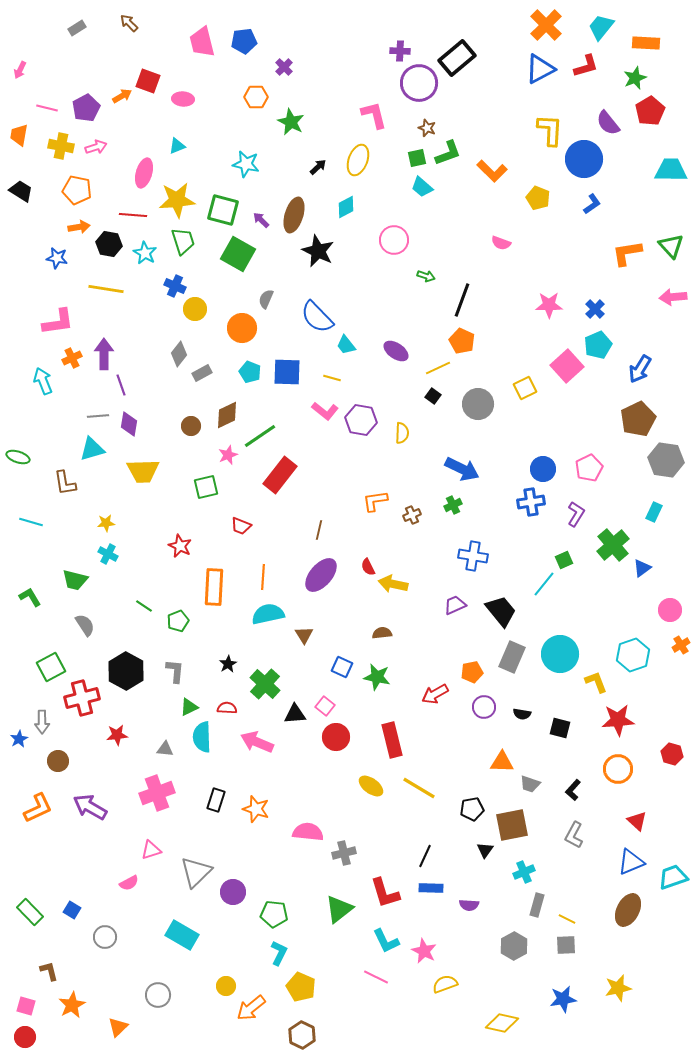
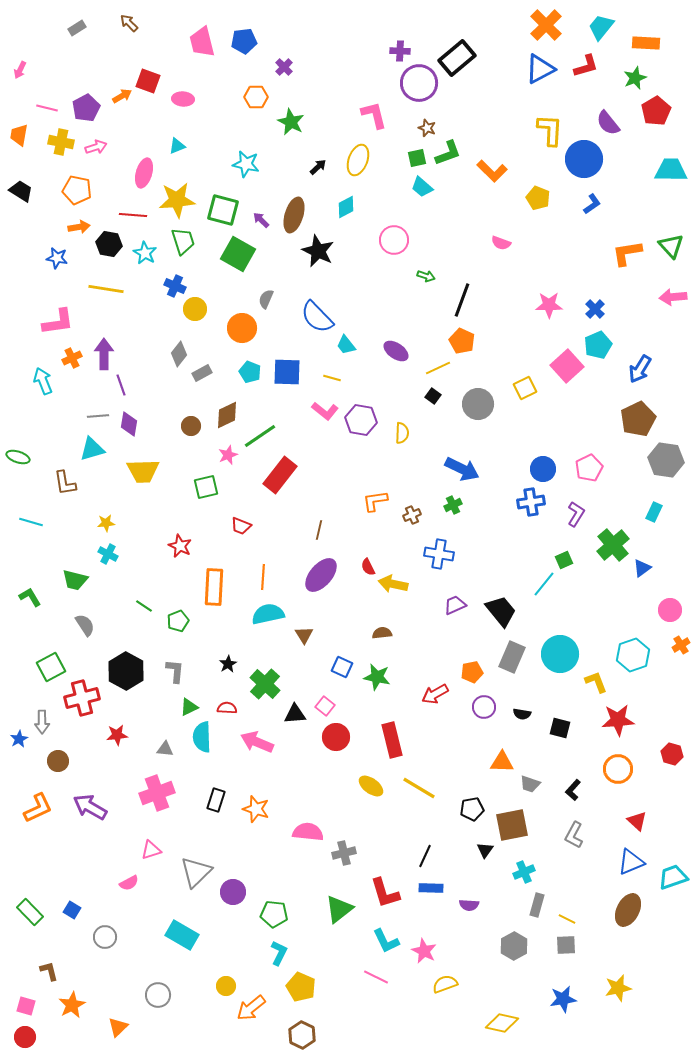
red pentagon at (650, 111): moved 6 px right
yellow cross at (61, 146): moved 4 px up
blue cross at (473, 556): moved 34 px left, 2 px up
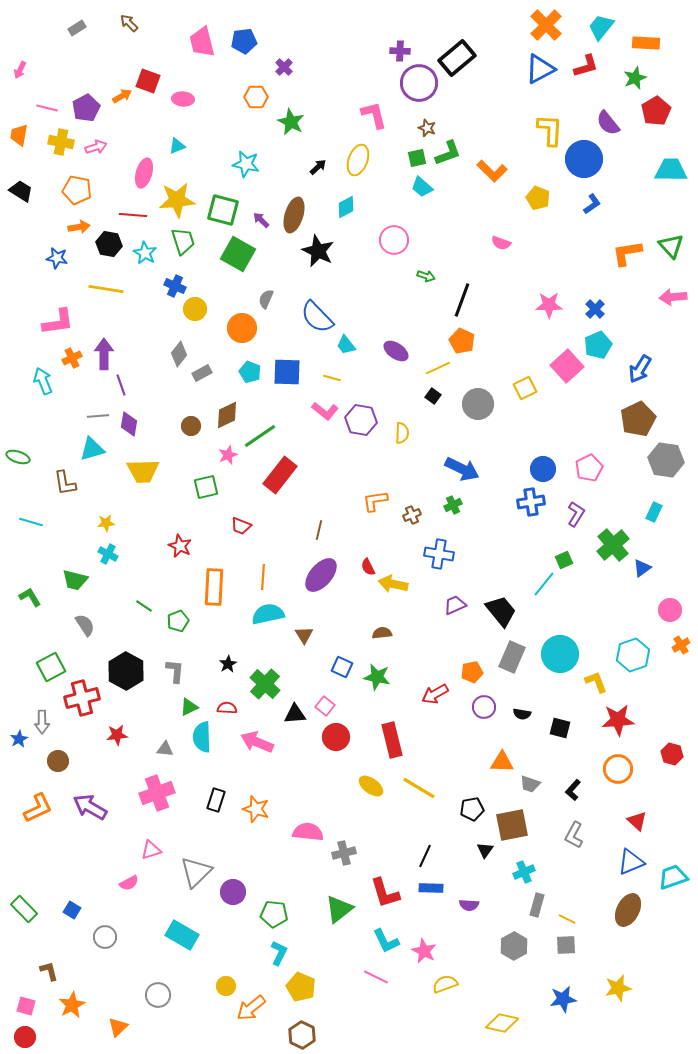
green rectangle at (30, 912): moved 6 px left, 3 px up
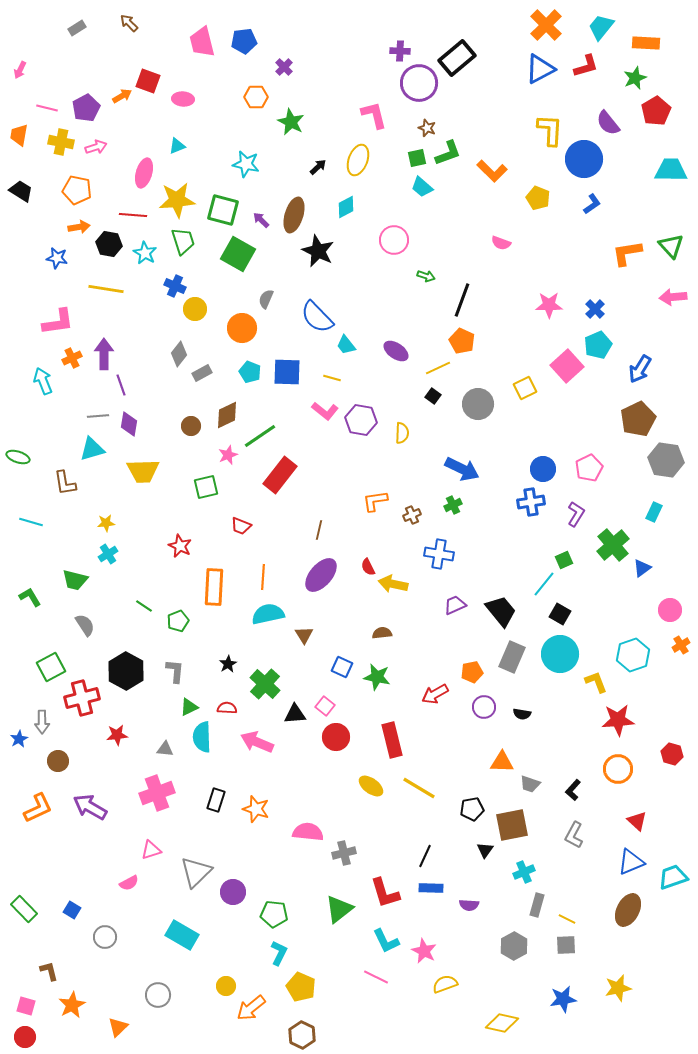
cyan cross at (108, 554): rotated 30 degrees clockwise
black square at (560, 728): moved 114 px up; rotated 15 degrees clockwise
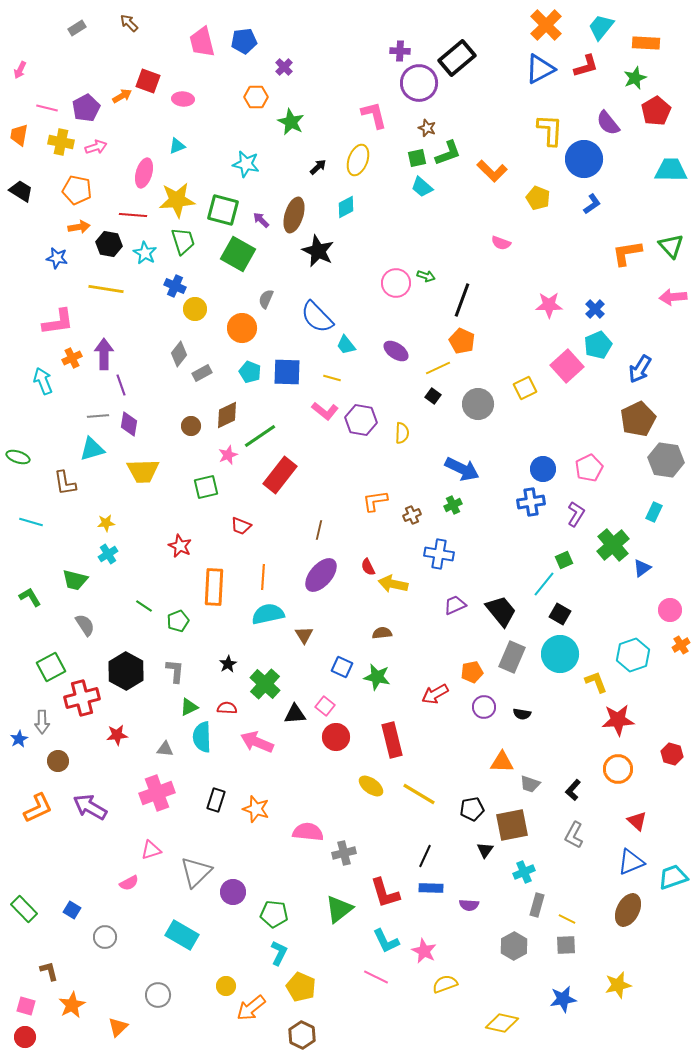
pink circle at (394, 240): moved 2 px right, 43 px down
yellow line at (419, 788): moved 6 px down
yellow star at (618, 988): moved 3 px up
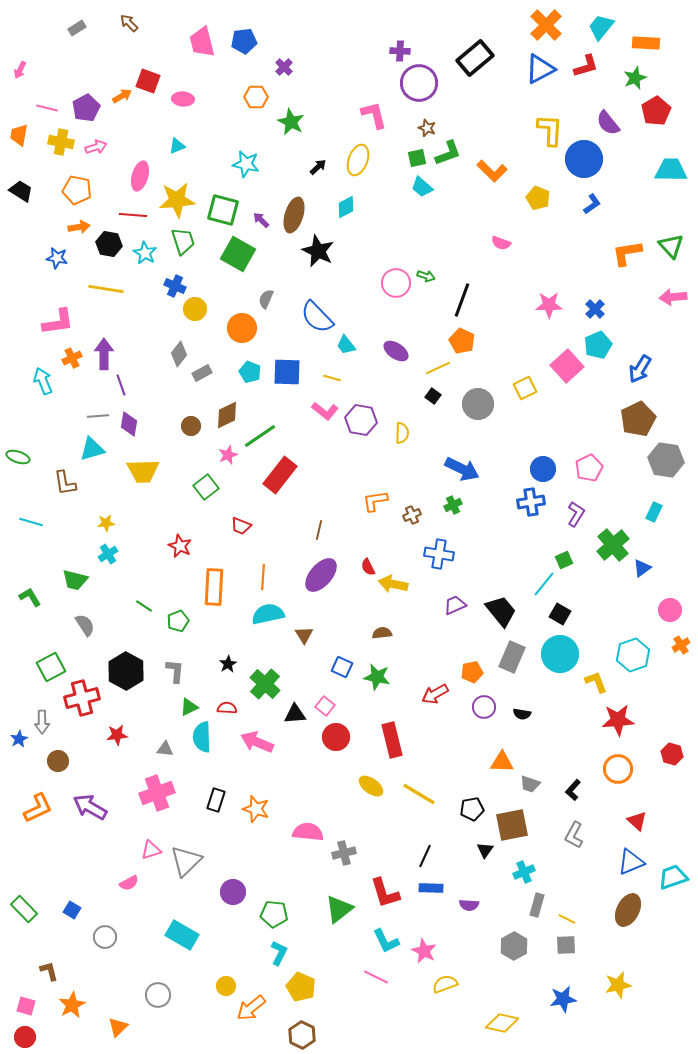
black rectangle at (457, 58): moved 18 px right
pink ellipse at (144, 173): moved 4 px left, 3 px down
green square at (206, 487): rotated 25 degrees counterclockwise
gray triangle at (196, 872): moved 10 px left, 11 px up
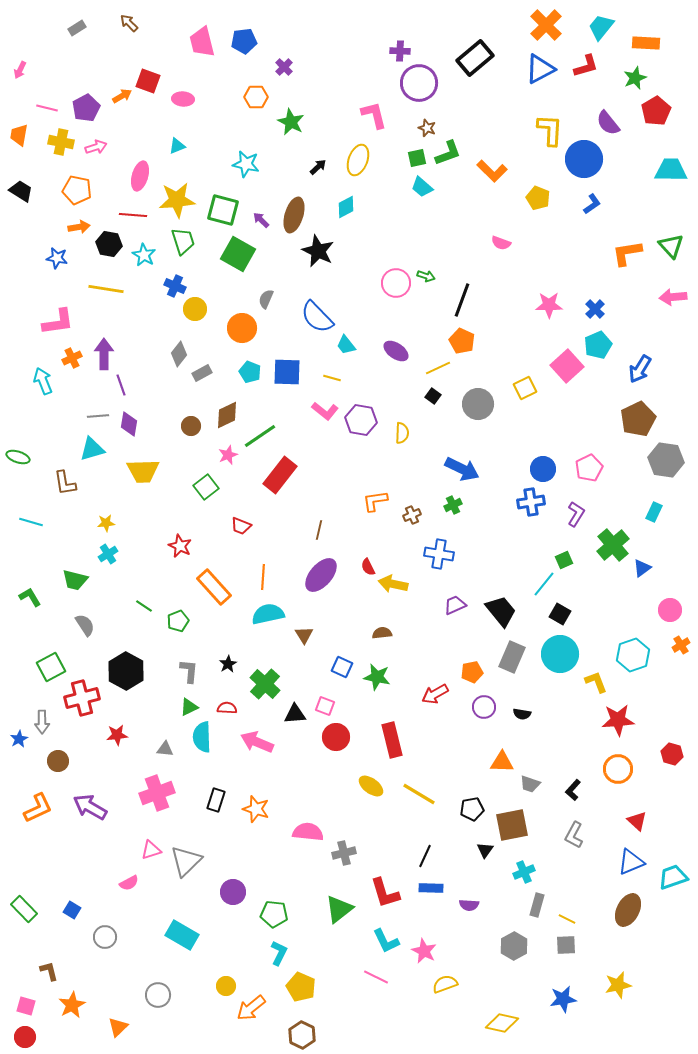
cyan star at (145, 253): moved 1 px left, 2 px down
orange rectangle at (214, 587): rotated 45 degrees counterclockwise
gray L-shape at (175, 671): moved 14 px right
pink square at (325, 706): rotated 18 degrees counterclockwise
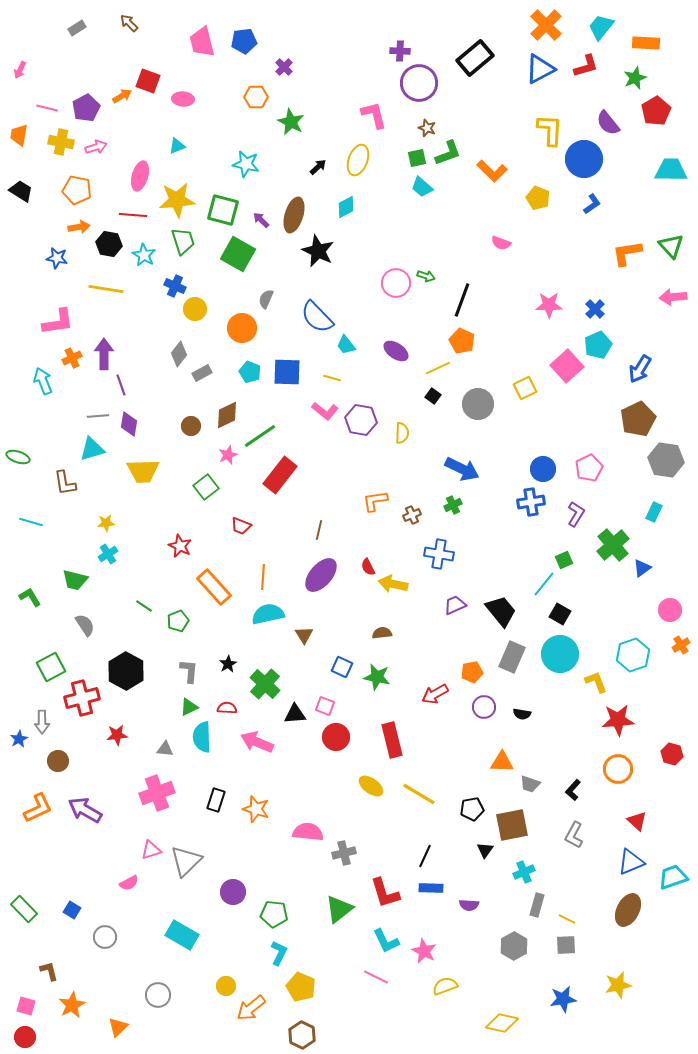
purple arrow at (90, 807): moved 5 px left, 3 px down
yellow semicircle at (445, 984): moved 2 px down
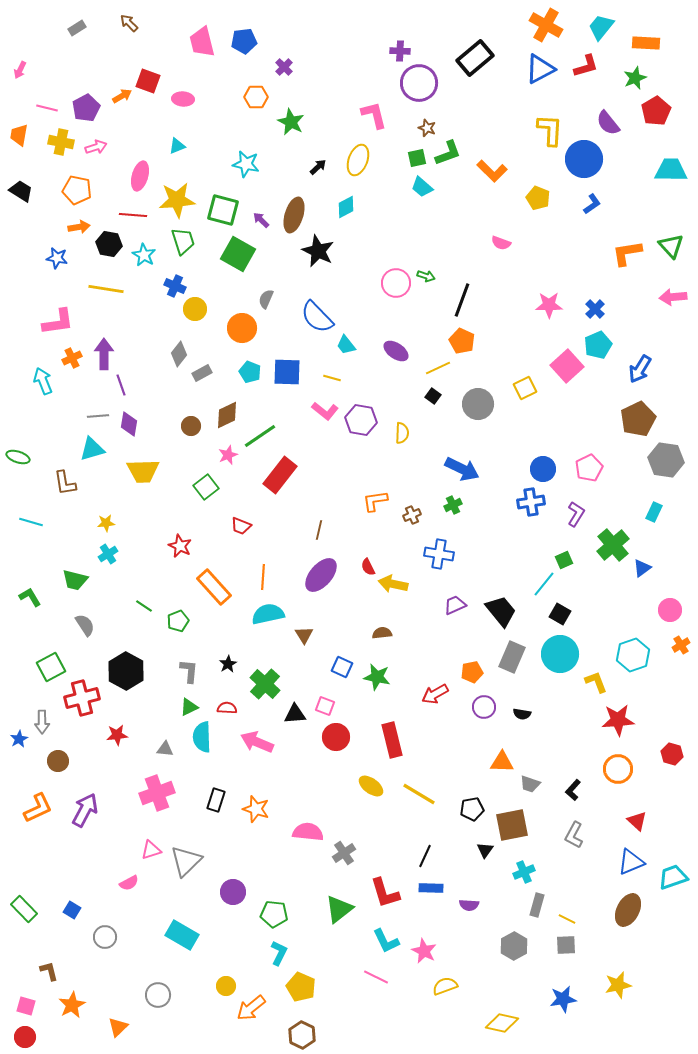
orange cross at (546, 25): rotated 16 degrees counterclockwise
purple arrow at (85, 810): rotated 88 degrees clockwise
gray cross at (344, 853): rotated 20 degrees counterclockwise
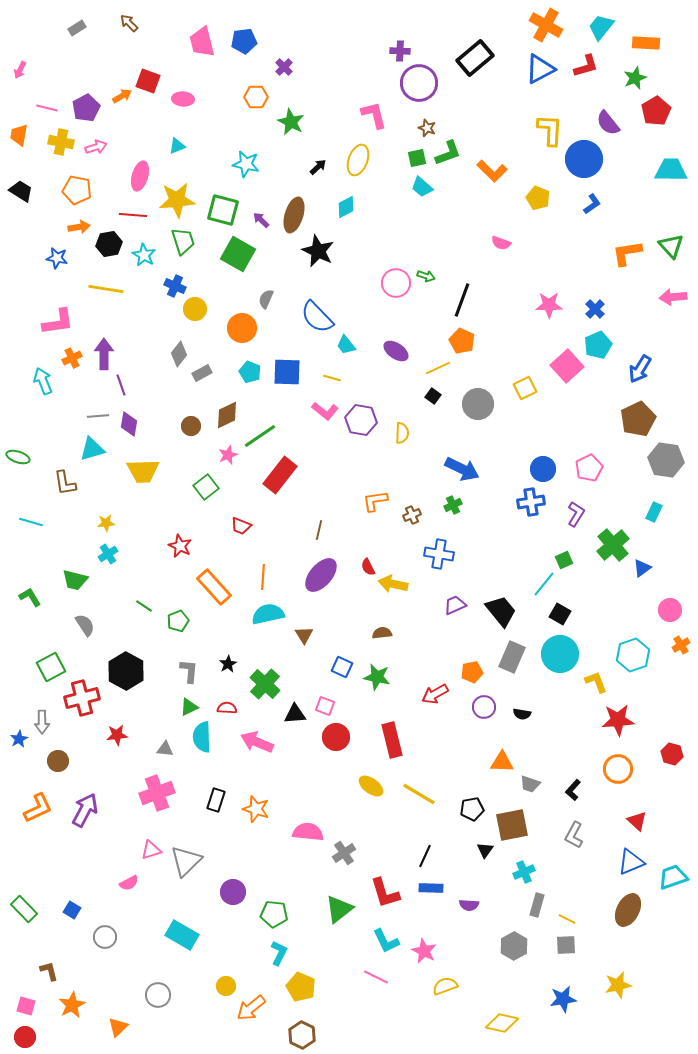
black hexagon at (109, 244): rotated 20 degrees counterclockwise
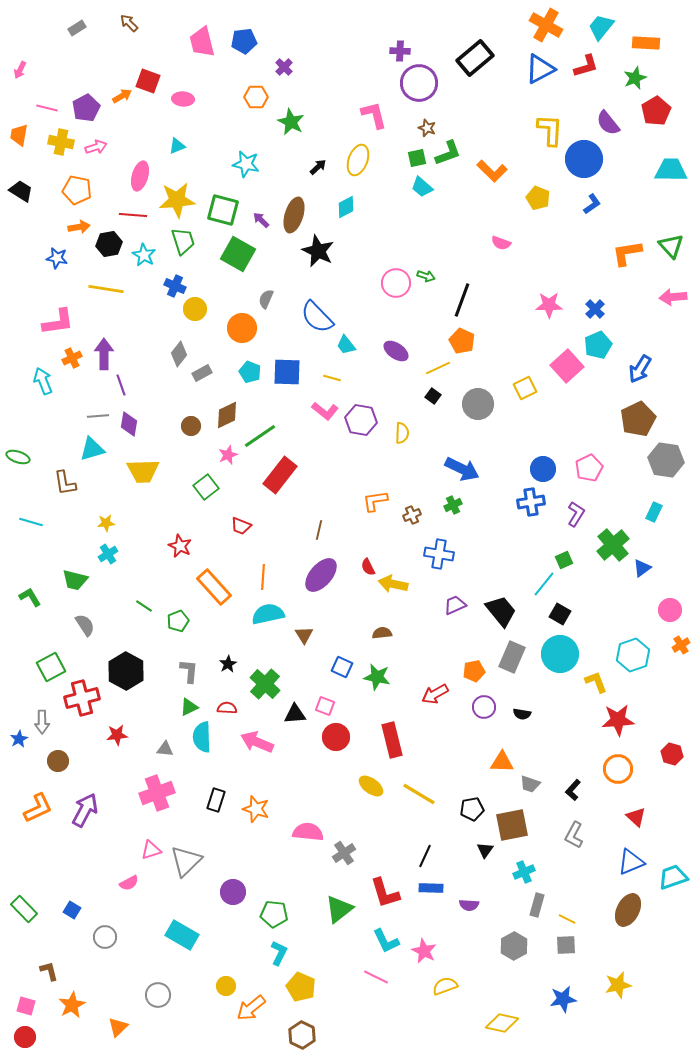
orange pentagon at (472, 672): moved 2 px right, 1 px up
red triangle at (637, 821): moved 1 px left, 4 px up
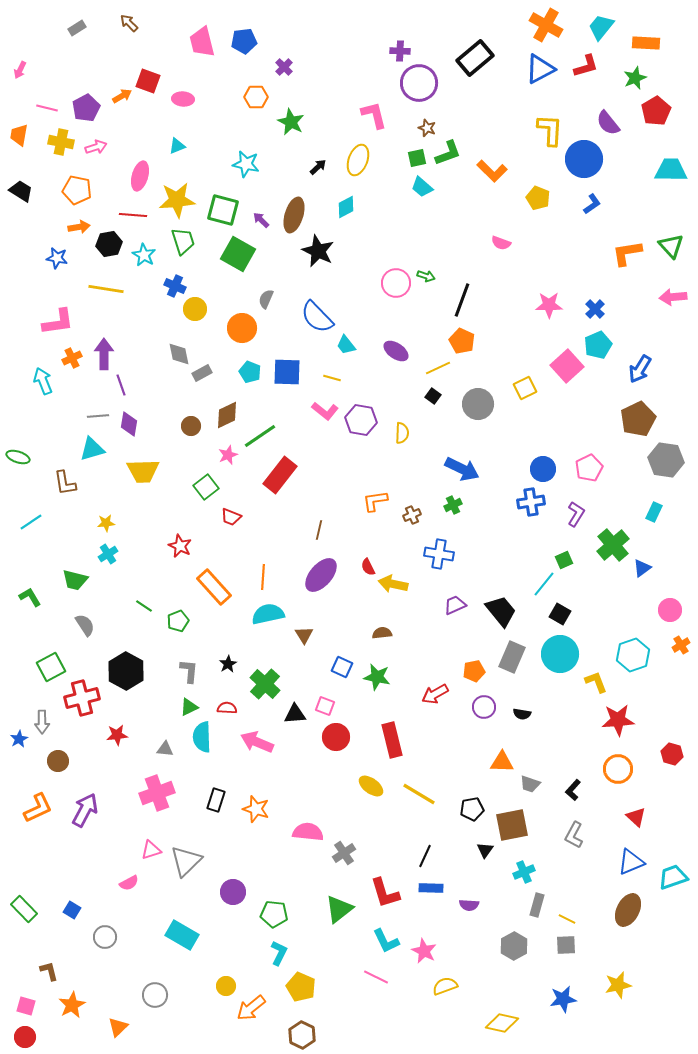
gray diamond at (179, 354): rotated 50 degrees counterclockwise
cyan line at (31, 522): rotated 50 degrees counterclockwise
red trapezoid at (241, 526): moved 10 px left, 9 px up
gray circle at (158, 995): moved 3 px left
